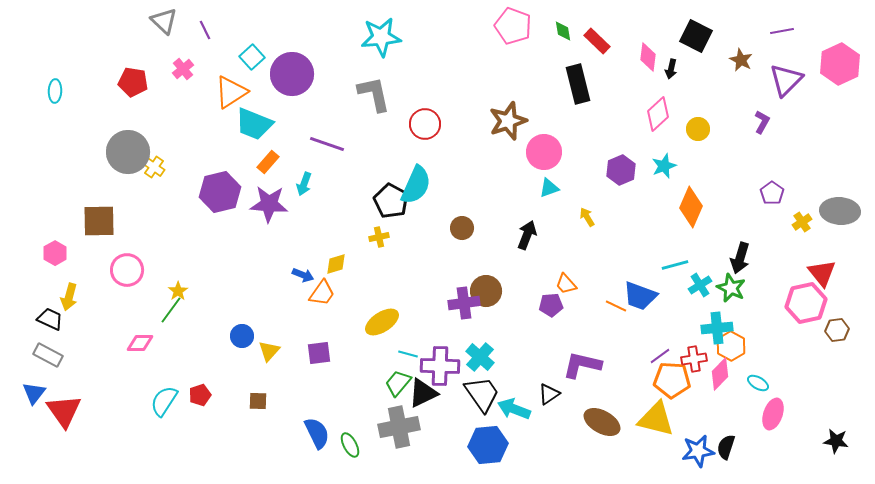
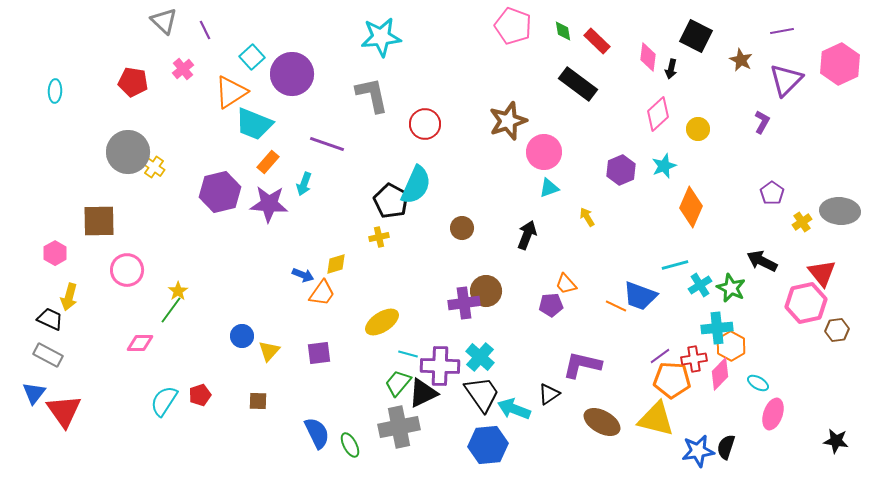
black rectangle at (578, 84): rotated 39 degrees counterclockwise
gray L-shape at (374, 94): moved 2 px left, 1 px down
black arrow at (740, 258): moved 22 px right, 3 px down; rotated 100 degrees clockwise
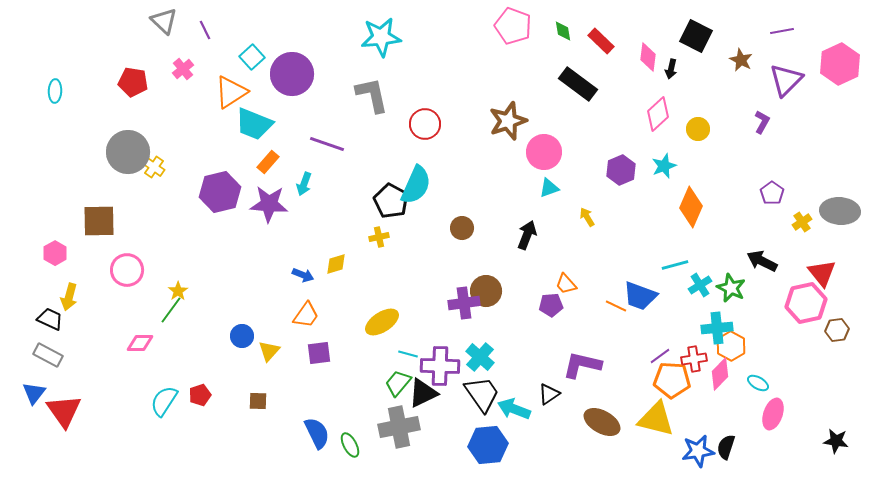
red rectangle at (597, 41): moved 4 px right
orange trapezoid at (322, 293): moved 16 px left, 22 px down
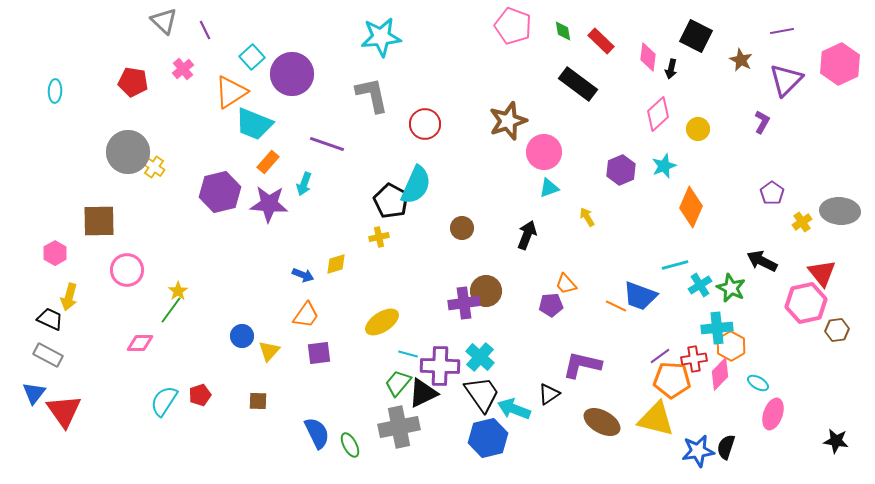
blue hexagon at (488, 445): moved 7 px up; rotated 9 degrees counterclockwise
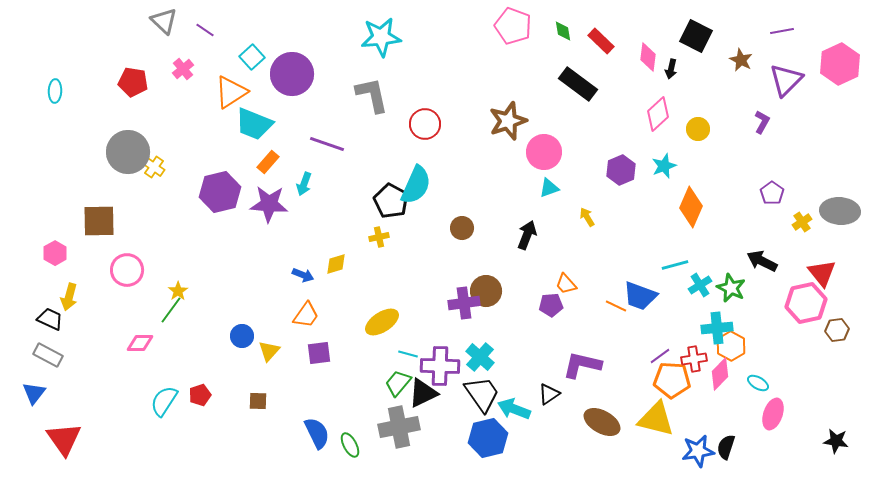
purple line at (205, 30): rotated 30 degrees counterclockwise
red triangle at (64, 411): moved 28 px down
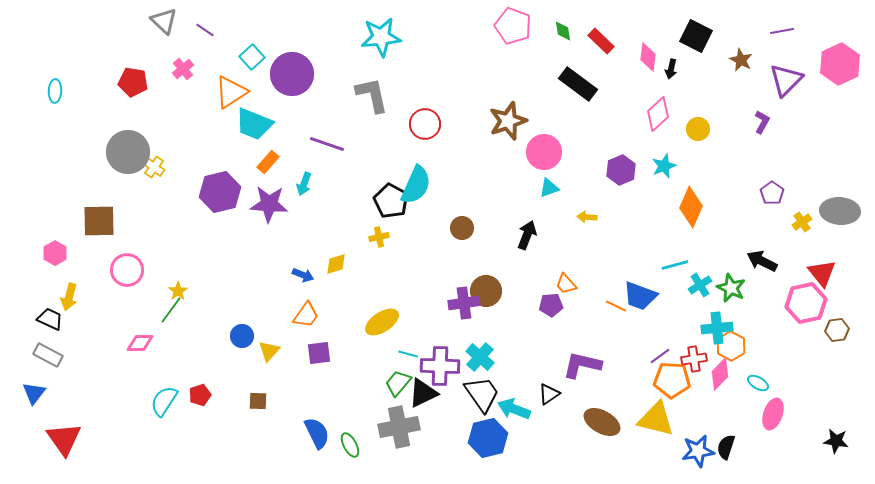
yellow arrow at (587, 217): rotated 54 degrees counterclockwise
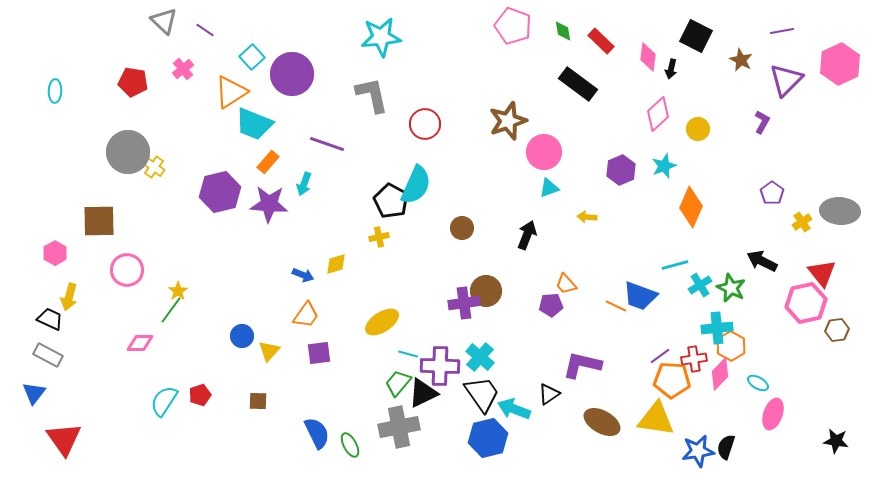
yellow triangle at (656, 419): rotated 6 degrees counterclockwise
